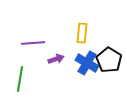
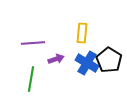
green line: moved 11 px right
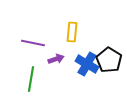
yellow rectangle: moved 10 px left, 1 px up
purple line: rotated 15 degrees clockwise
blue cross: moved 1 px down
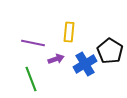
yellow rectangle: moved 3 px left
black pentagon: moved 1 px right, 9 px up
blue cross: moved 2 px left; rotated 30 degrees clockwise
green line: rotated 30 degrees counterclockwise
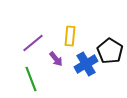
yellow rectangle: moved 1 px right, 4 px down
purple line: rotated 50 degrees counterclockwise
purple arrow: rotated 70 degrees clockwise
blue cross: moved 1 px right
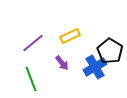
yellow rectangle: rotated 60 degrees clockwise
purple arrow: moved 6 px right, 4 px down
blue cross: moved 9 px right, 3 px down
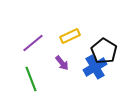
black pentagon: moved 6 px left
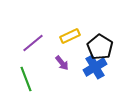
black pentagon: moved 4 px left, 4 px up
green line: moved 5 px left
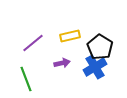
yellow rectangle: rotated 12 degrees clockwise
purple arrow: rotated 63 degrees counterclockwise
